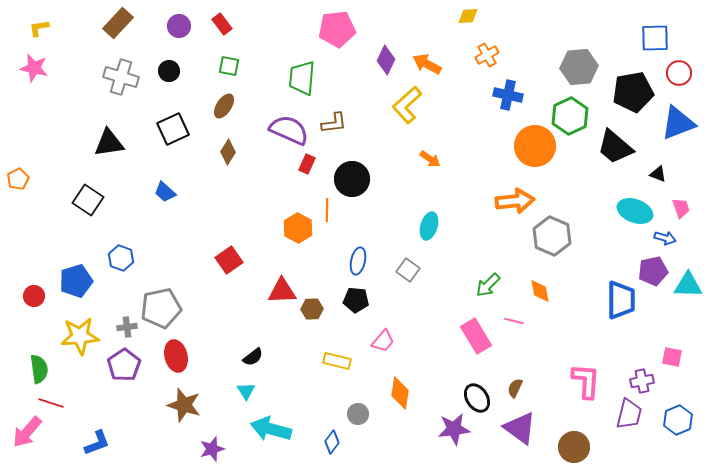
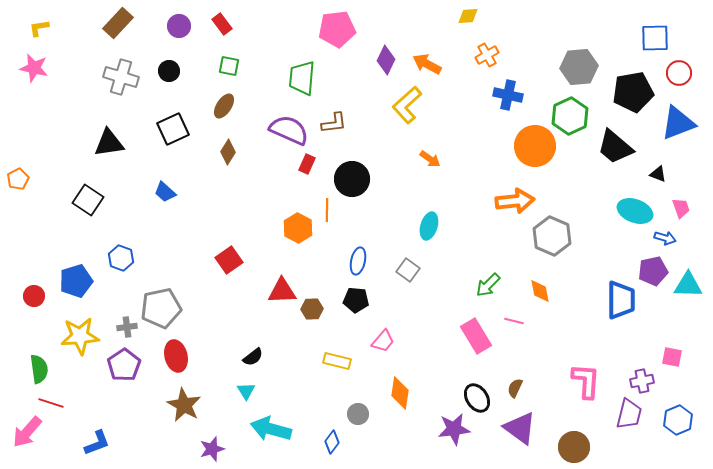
brown star at (184, 405): rotated 12 degrees clockwise
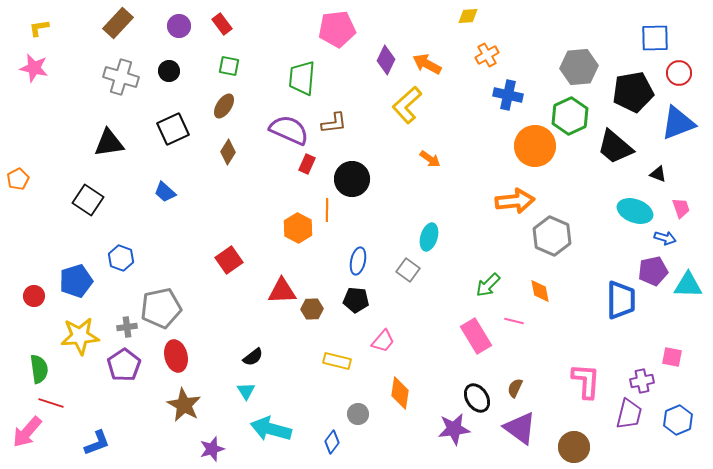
cyan ellipse at (429, 226): moved 11 px down
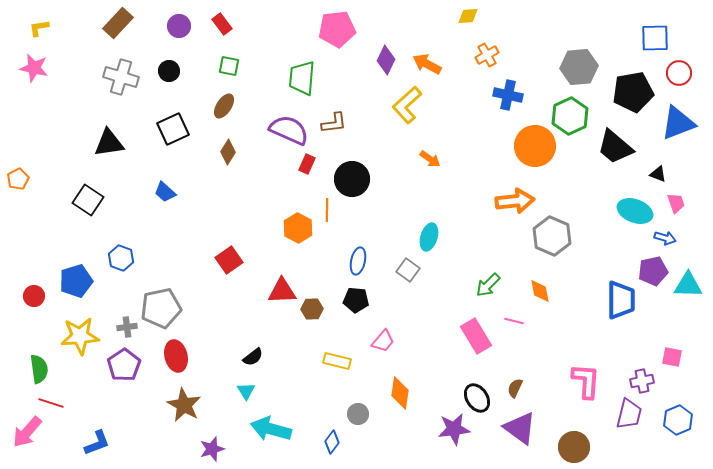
pink trapezoid at (681, 208): moved 5 px left, 5 px up
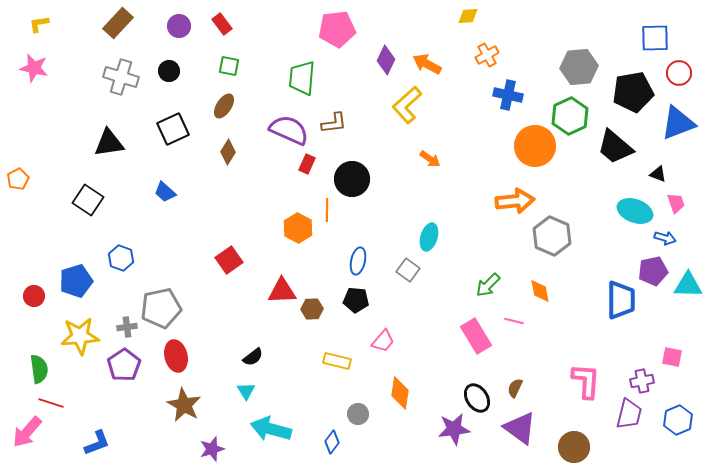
yellow L-shape at (39, 28): moved 4 px up
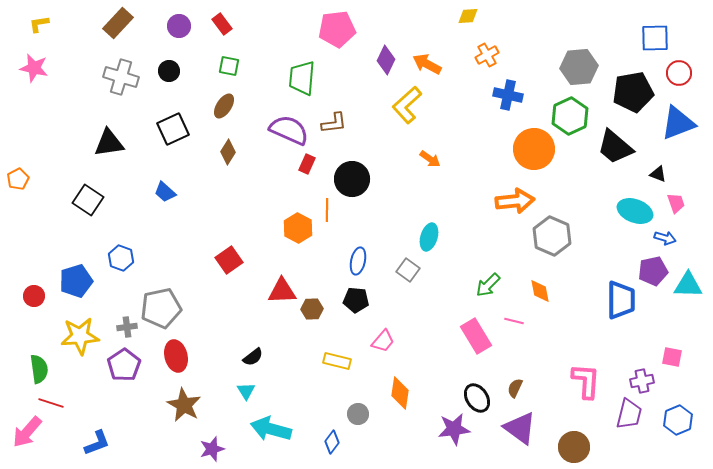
orange circle at (535, 146): moved 1 px left, 3 px down
